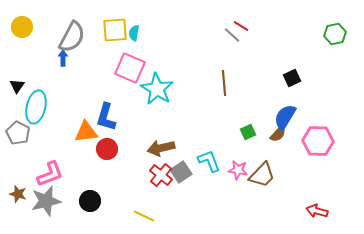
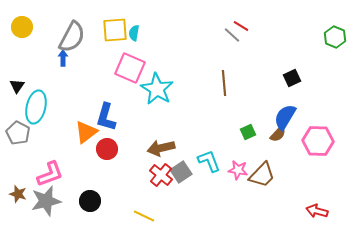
green hexagon: moved 3 px down; rotated 25 degrees counterclockwise
orange triangle: rotated 30 degrees counterclockwise
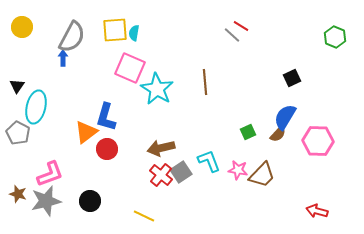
brown line: moved 19 px left, 1 px up
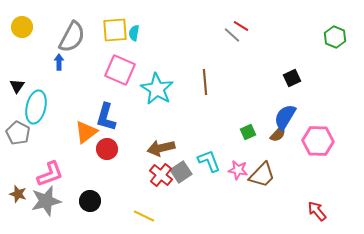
blue arrow: moved 4 px left, 4 px down
pink square: moved 10 px left, 2 px down
red arrow: rotated 35 degrees clockwise
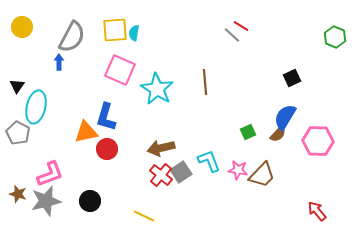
orange triangle: rotated 25 degrees clockwise
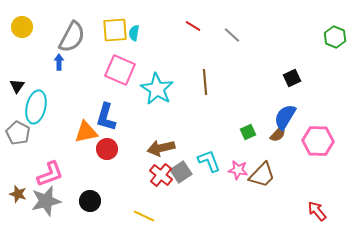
red line: moved 48 px left
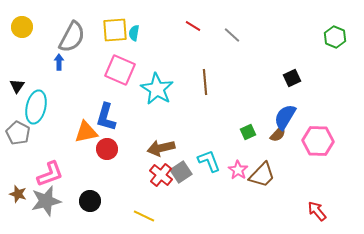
pink star: rotated 24 degrees clockwise
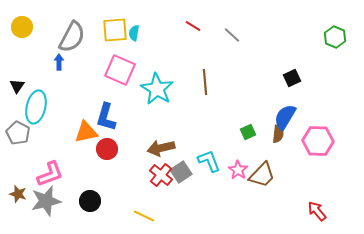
brown semicircle: rotated 36 degrees counterclockwise
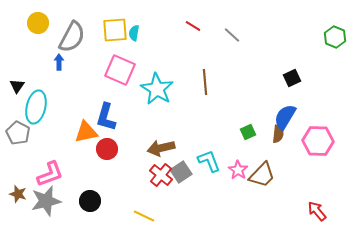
yellow circle: moved 16 px right, 4 px up
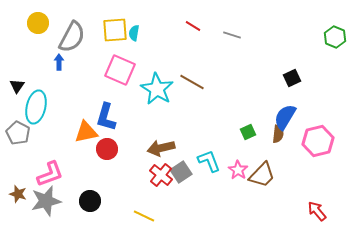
gray line: rotated 24 degrees counterclockwise
brown line: moved 13 px left; rotated 55 degrees counterclockwise
pink hexagon: rotated 16 degrees counterclockwise
